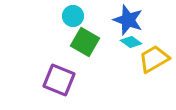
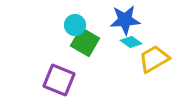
cyan circle: moved 2 px right, 9 px down
blue star: moved 3 px left; rotated 24 degrees counterclockwise
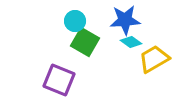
cyan circle: moved 4 px up
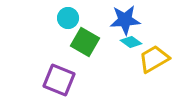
cyan circle: moved 7 px left, 3 px up
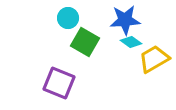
purple square: moved 3 px down
